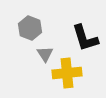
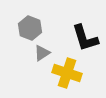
gray triangle: moved 3 px left, 1 px up; rotated 30 degrees clockwise
yellow cross: rotated 24 degrees clockwise
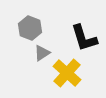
black L-shape: moved 1 px left
yellow cross: rotated 24 degrees clockwise
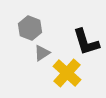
black L-shape: moved 2 px right, 4 px down
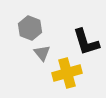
gray triangle: rotated 36 degrees counterclockwise
yellow cross: rotated 32 degrees clockwise
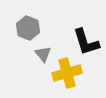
gray hexagon: moved 2 px left
gray triangle: moved 1 px right, 1 px down
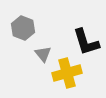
gray hexagon: moved 5 px left
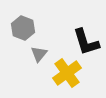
gray triangle: moved 4 px left; rotated 18 degrees clockwise
yellow cross: rotated 20 degrees counterclockwise
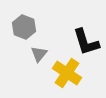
gray hexagon: moved 1 px right, 1 px up
yellow cross: rotated 20 degrees counterclockwise
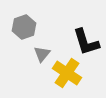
gray hexagon: rotated 20 degrees clockwise
gray triangle: moved 3 px right
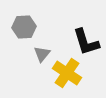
gray hexagon: rotated 15 degrees clockwise
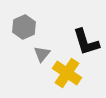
gray hexagon: rotated 20 degrees counterclockwise
